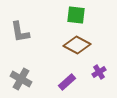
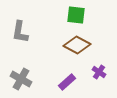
gray L-shape: rotated 20 degrees clockwise
purple cross: rotated 24 degrees counterclockwise
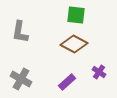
brown diamond: moved 3 px left, 1 px up
